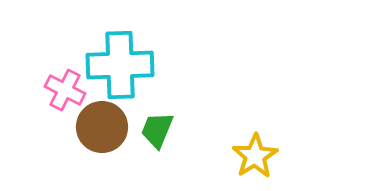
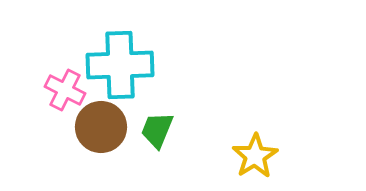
brown circle: moved 1 px left
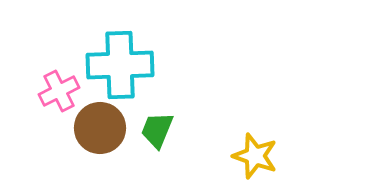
pink cross: moved 6 px left, 1 px down; rotated 36 degrees clockwise
brown circle: moved 1 px left, 1 px down
yellow star: rotated 21 degrees counterclockwise
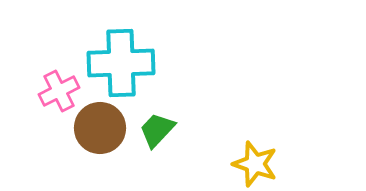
cyan cross: moved 1 px right, 2 px up
green trapezoid: rotated 21 degrees clockwise
yellow star: moved 8 px down
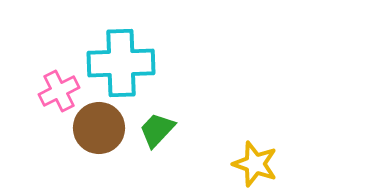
brown circle: moved 1 px left
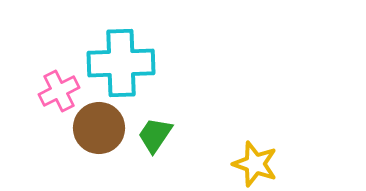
green trapezoid: moved 2 px left, 5 px down; rotated 9 degrees counterclockwise
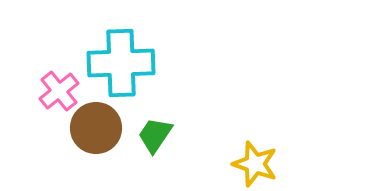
pink cross: rotated 12 degrees counterclockwise
brown circle: moved 3 px left
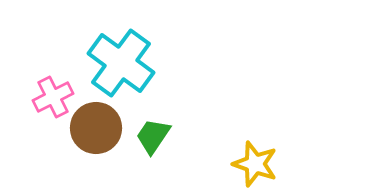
cyan cross: rotated 38 degrees clockwise
pink cross: moved 6 px left, 6 px down; rotated 12 degrees clockwise
green trapezoid: moved 2 px left, 1 px down
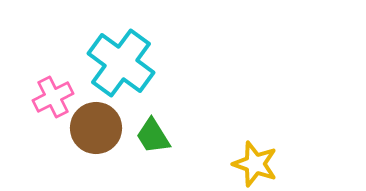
green trapezoid: rotated 66 degrees counterclockwise
